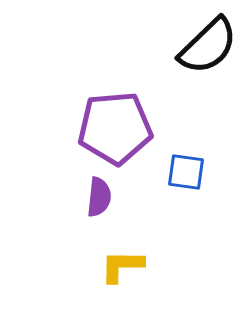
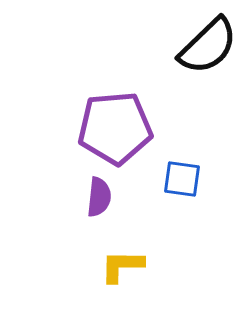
blue square: moved 4 px left, 7 px down
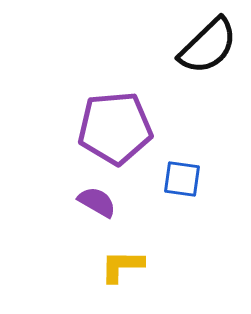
purple semicircle: moved 2 px left, 5 px down; rotated 66 degrees counterclockwise
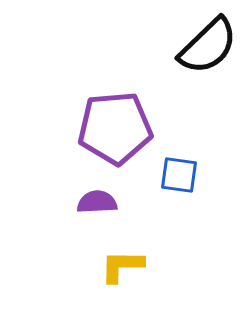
blue square: moved 3 px left, 4 px up
purple semicircle: rotated 33 degrees counterclockwise
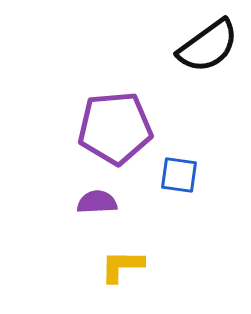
black semicircle: rotated 8 degrees clockwise
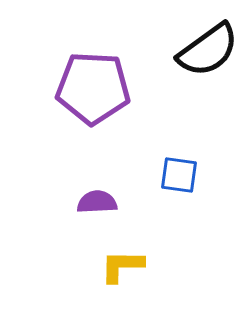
black semicircle: moved 4 px down
purple pentagon: moved 22 px left, 40 px up; rotated 8 degrees clockwise
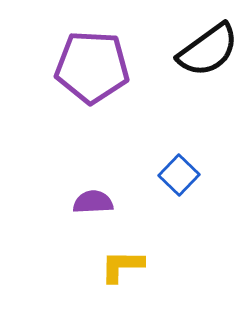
purple pentagon: moved 1 px left, 21 px up
blue square: rotated 36 degrees clockwise
purple semicircle: moved 4 px left
